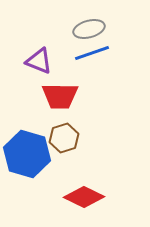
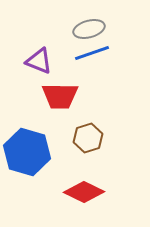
brown hexagon: moved 24 px right
blue hexagon: moved 2 px up
red diamond: moved 5 px up
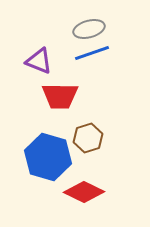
blue hexagon: moved 21 px right, 5 px down
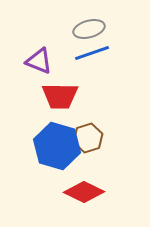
blue hexagon: moved 9 px right, 11 px up
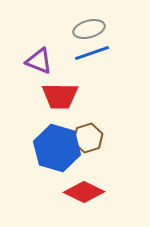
blue hexagon: moved 2 px down
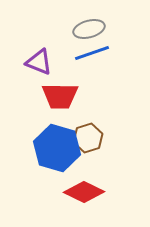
purple triangle: moved 1 px down
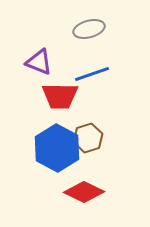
blue line: moved 21 px down
blue hexagon: rotated 12 degrees clockwise
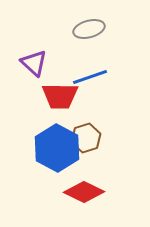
purple triangle: moved 5 px left, 1 px down; rotated 20 degrees clockwise
blue line: moved 2 px left, 3 px down
brown hexagon: moved 2 px left
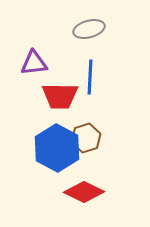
purple triangle: rotated 48 degrees counterclockwise
blue line: rotated 68 degrees counterclockwise
